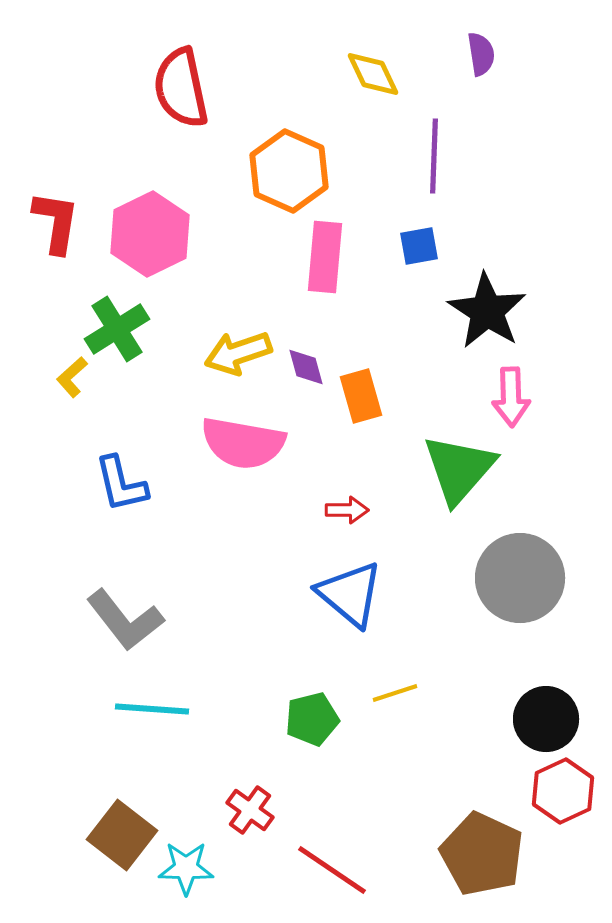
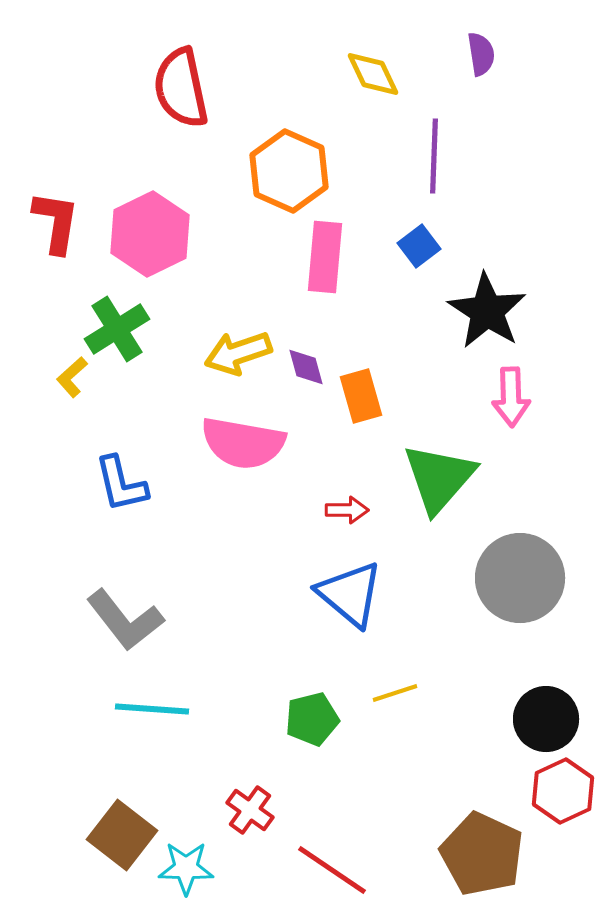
blue square: rotated 27 degrees counterclockwise
green triangle: moved 20 px left, 9 px down
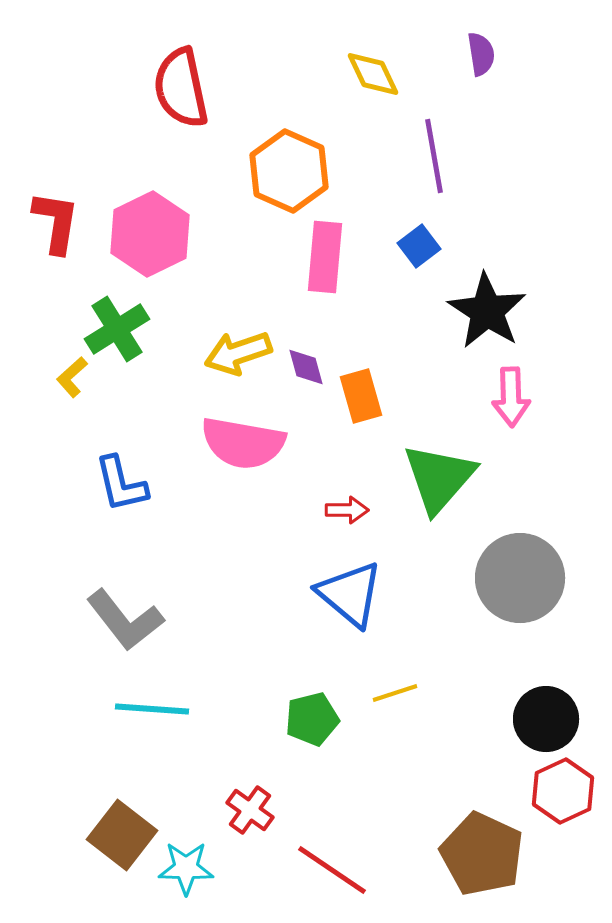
purple line: rotated 12 degrees counterclockwise
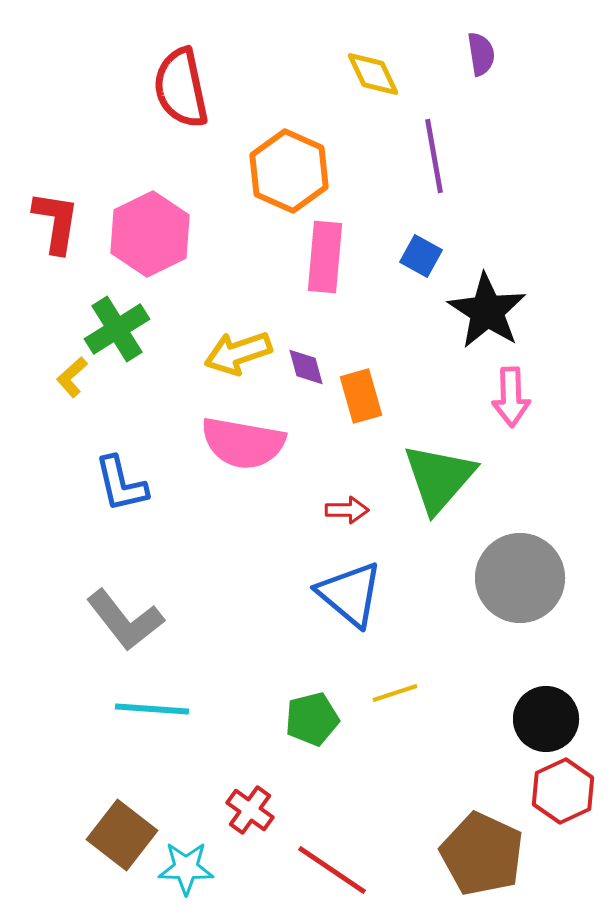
blue square: moved 2 px right, 10 px down; rotated 24 degrees counterclockwise
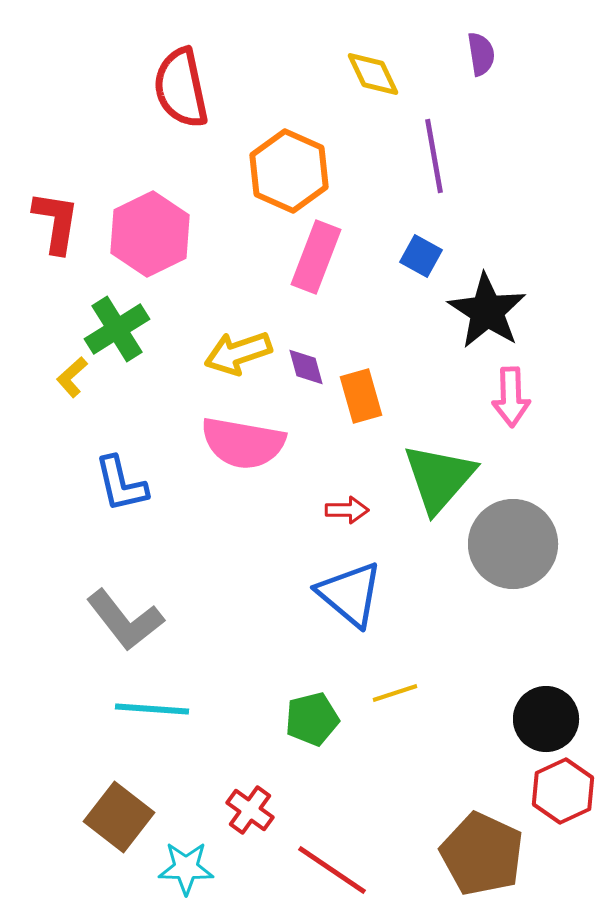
pink rectangle: moved 9 px left; rotated 16 degrees clockwise
gray circle: moved 7 px left, 34 px up
brown square: moved 3 px left, 18 px up
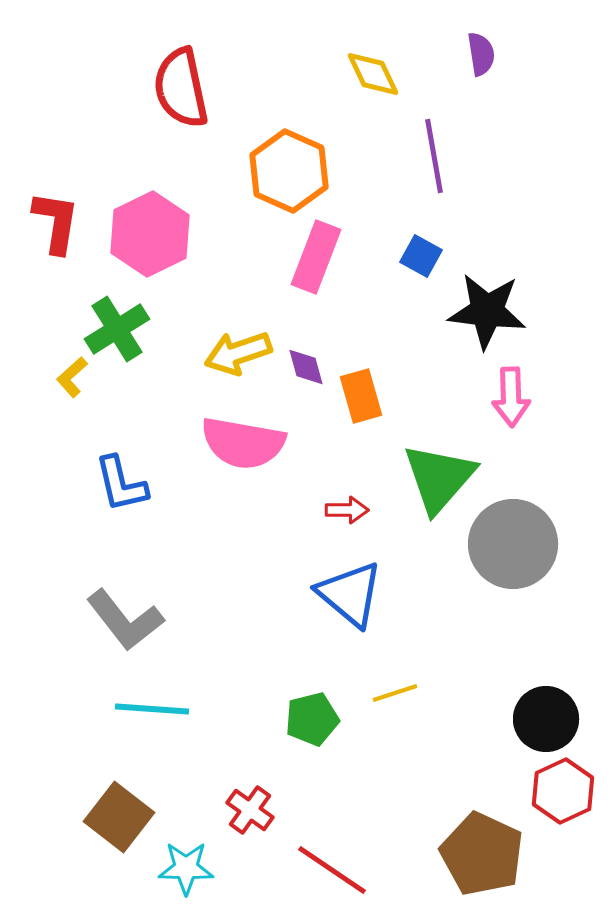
black star: rotated 26 degrees counterclockwise
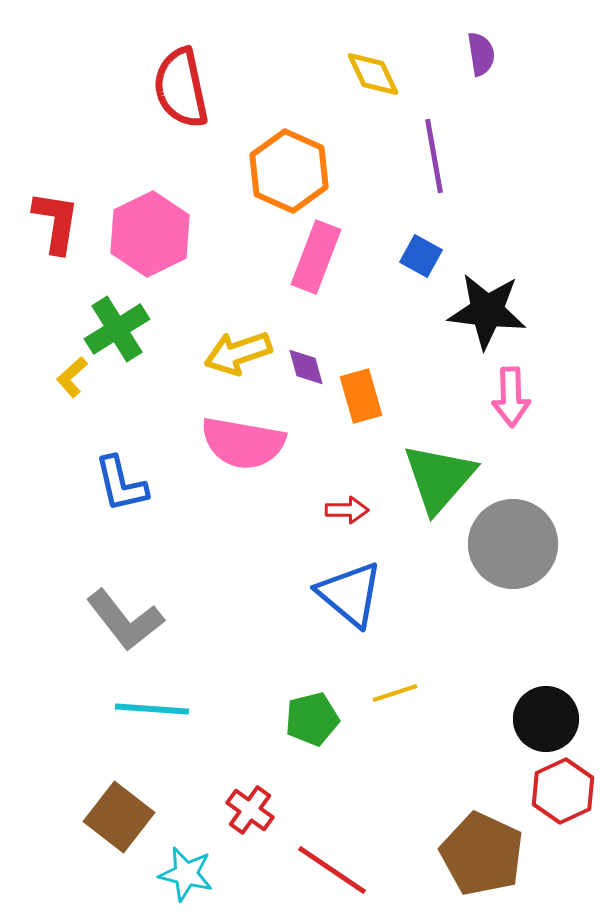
cyan star: moved 6 px down; rotated 12 degrees clockwise
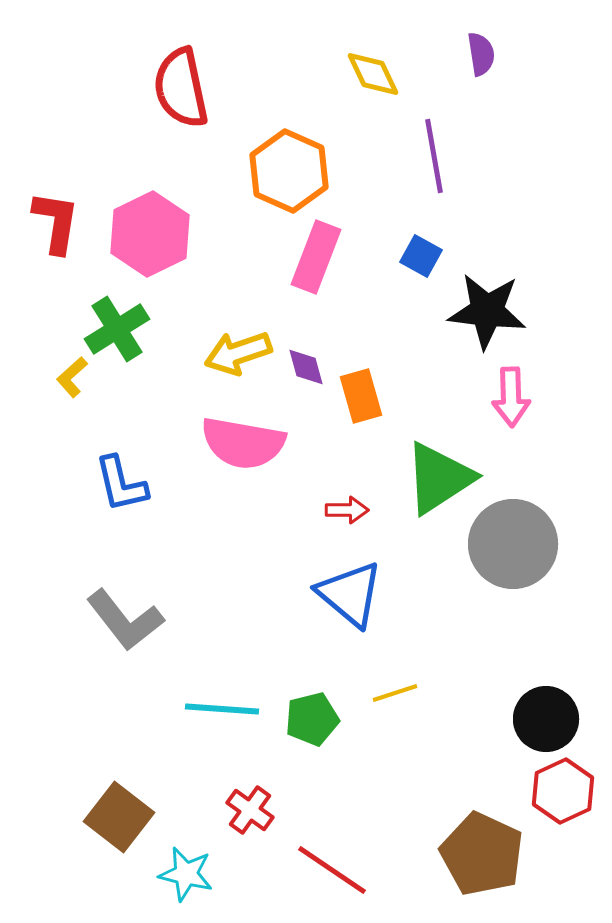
green triangle: rotated 16 degrees clockwise
cyan line: moved 70 px right
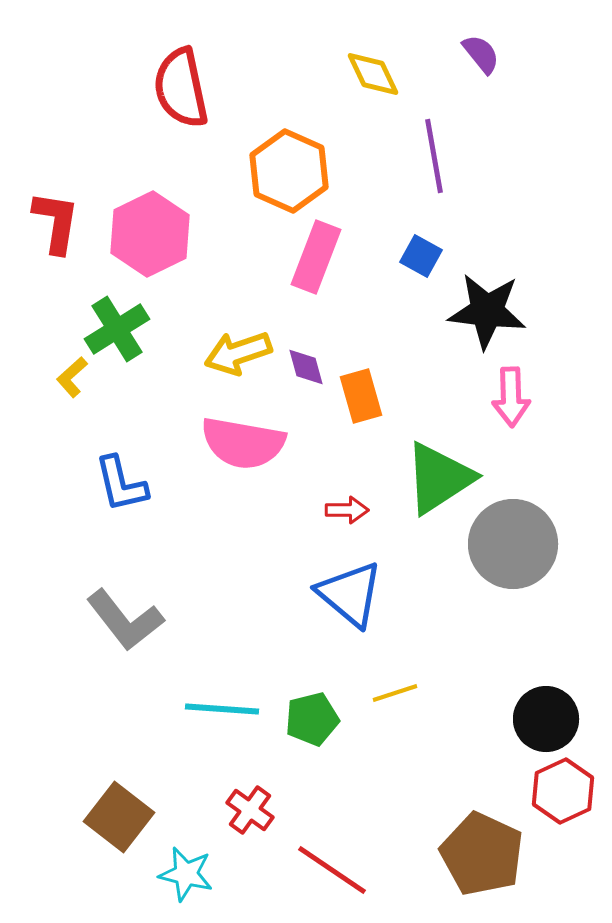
purple semicircle: rotated 30 degrees counterclockwise
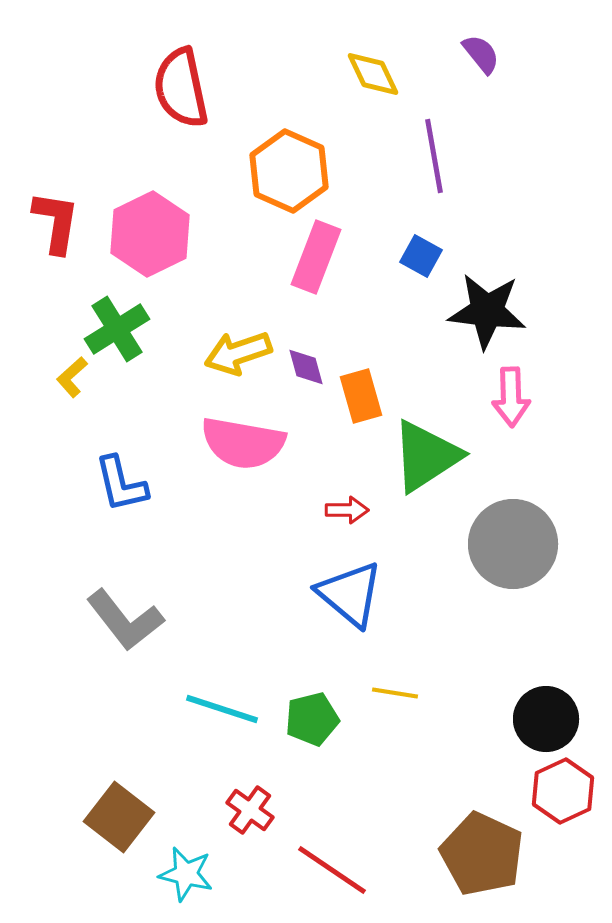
green triangle: moved 13 px left, 22 px up
yellow line: rotated 27 degrees clockwise
cyan line: rotated 14 degrees clockwise
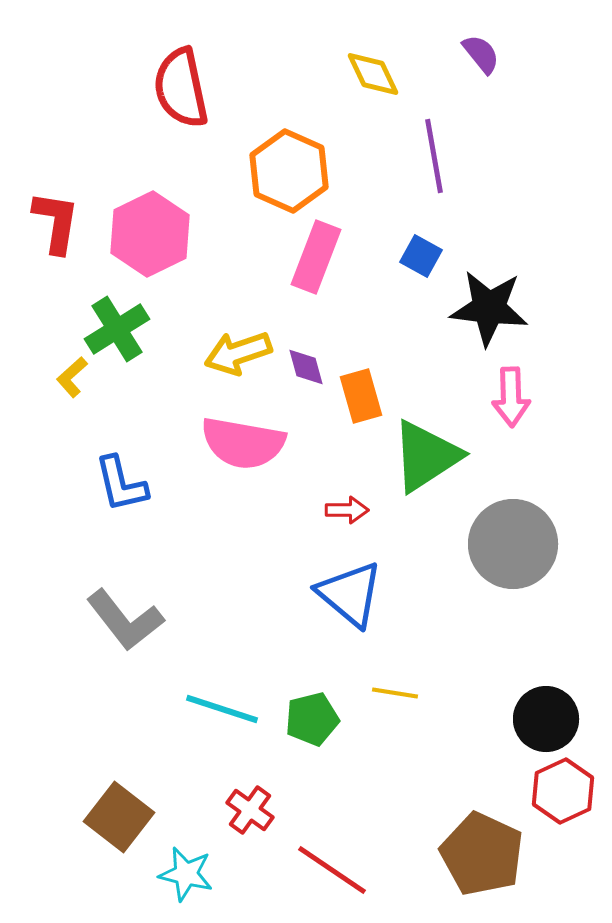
black star: moved 2 px right, 3 px up
